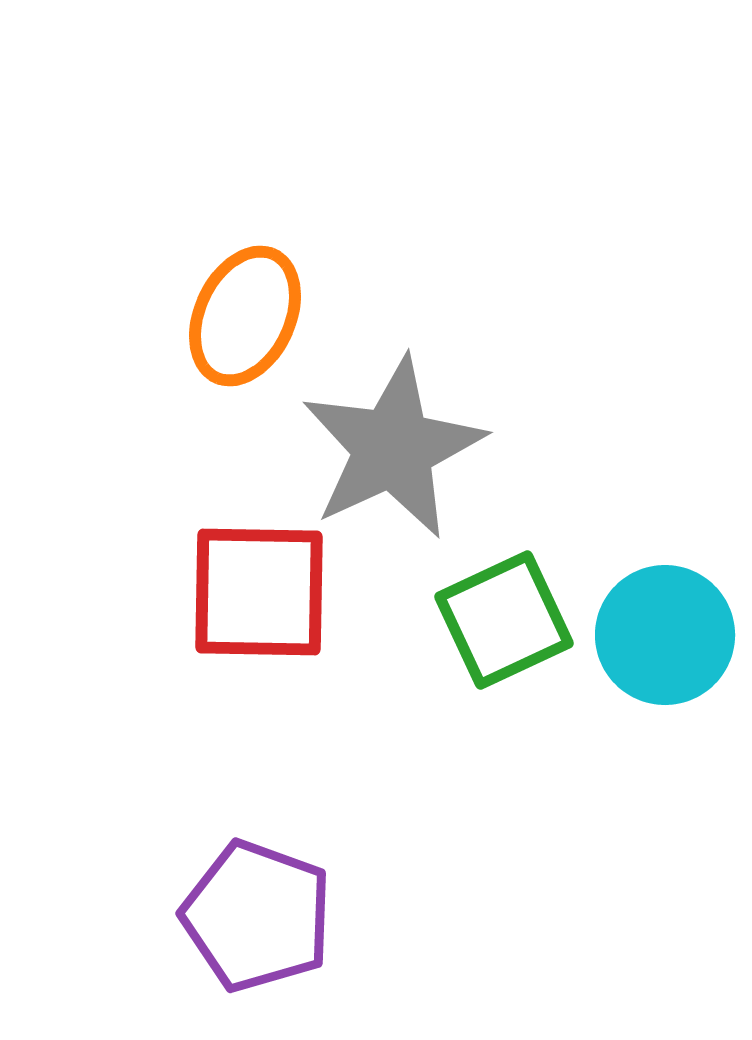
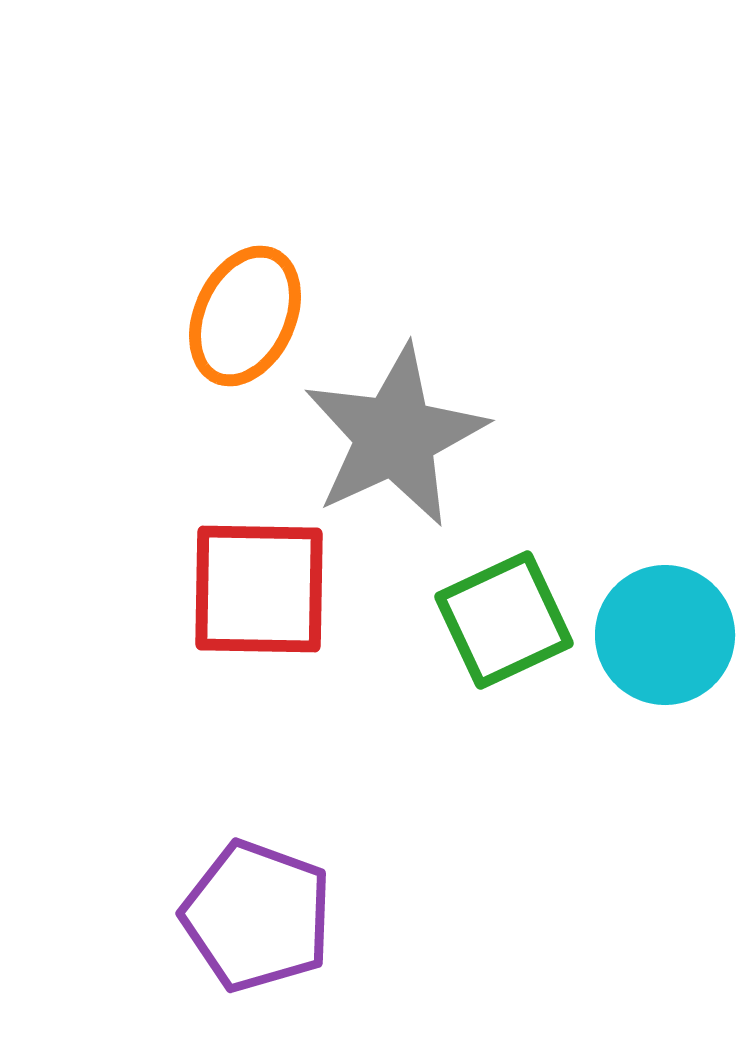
gray star: moved 2 px right, 12 px up
red square: moved 3 px up
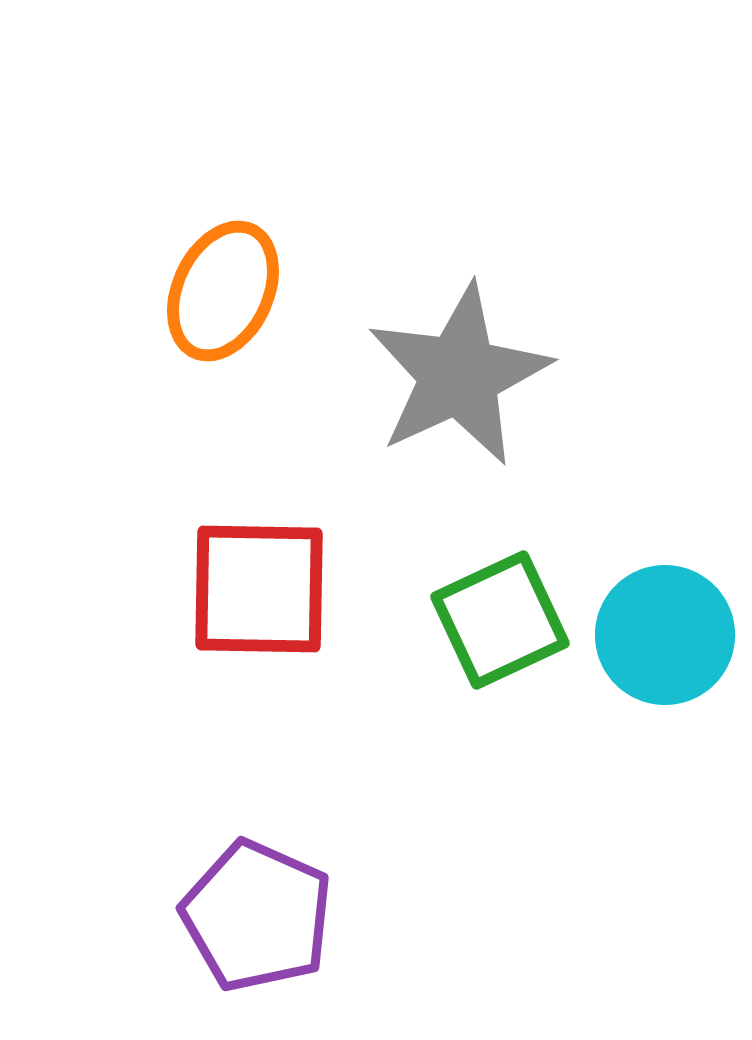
orange ellipse: moved 22 px left, 25 px up
gray star: moved 64 px right, 61 px up
green square: moved 4 px left
purple pentagon: rotated 4 degrees clockwise
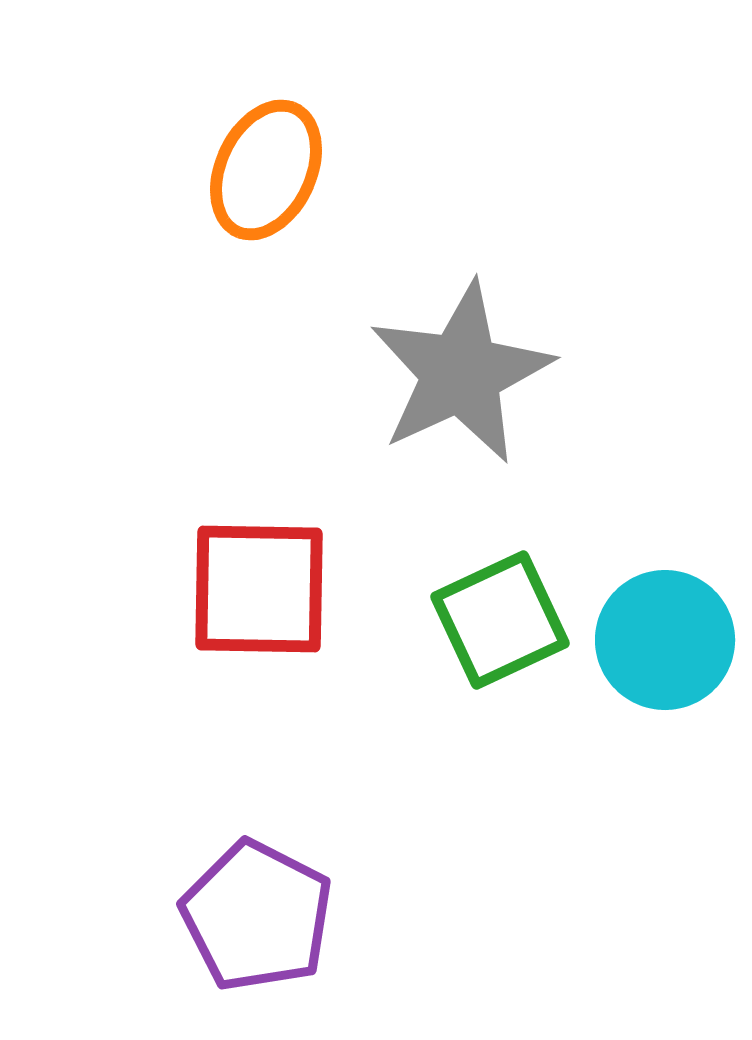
orange ellipse: moved 43 px right, 121 px up
gray star: moved 2 px right, 2 px up
cyan circle: moved 5 px down
purple pentagon: rotated 3 degrees clockwise
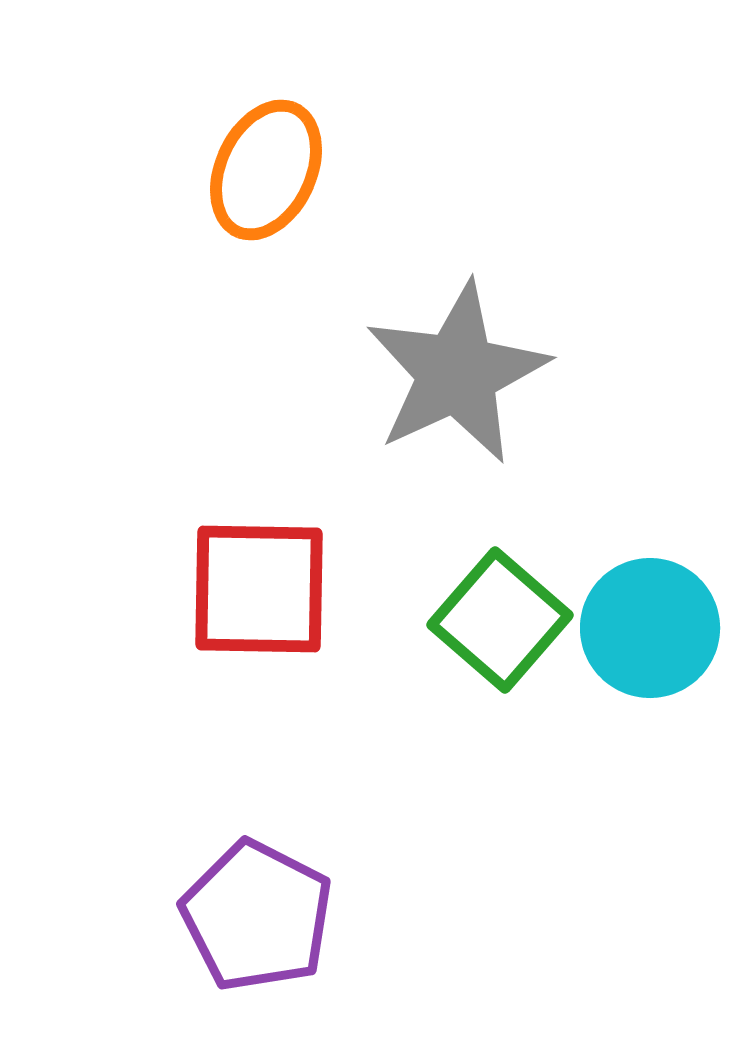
gray star: moved 4 px left
green square: rotated 24 degrees counterclockwise
cyan circle: moved 15 px left, 12 px up
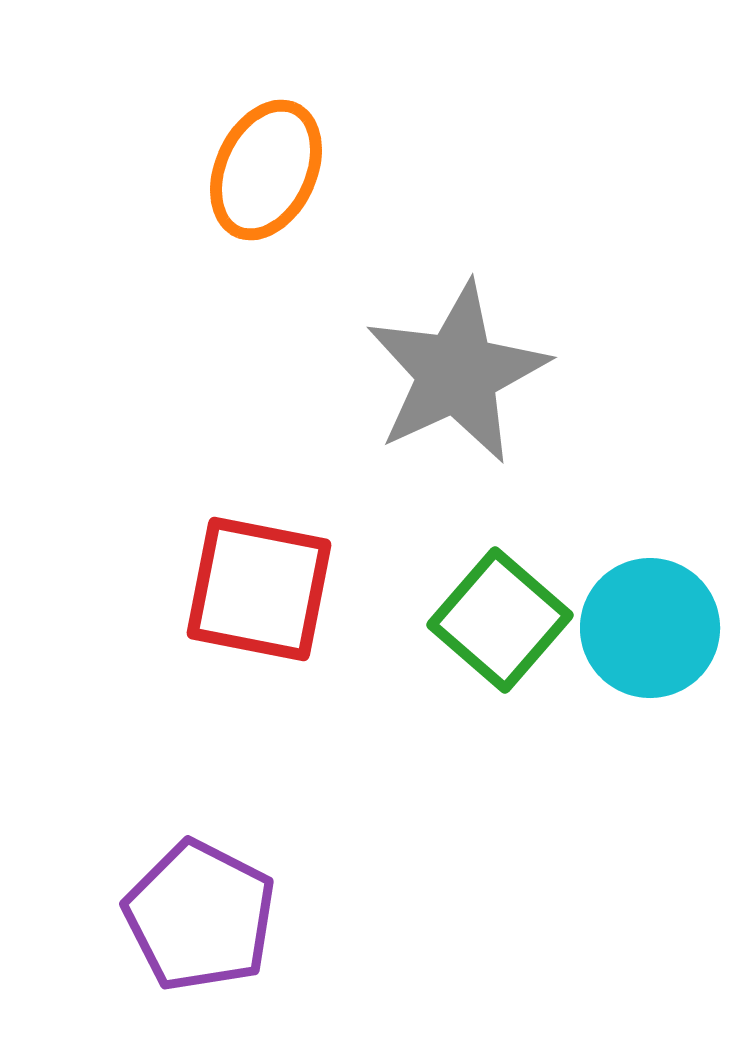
red square: rotated 10 degrees clockwise
purple pentagon: moved 57 px left
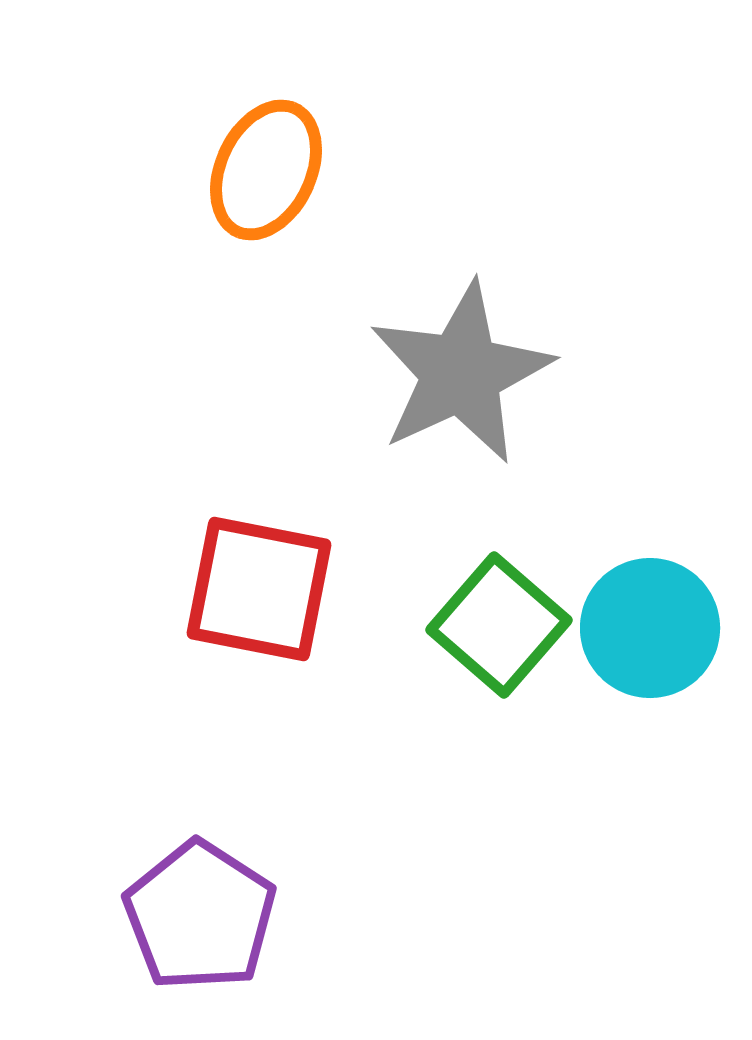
gray star: moved 4 px right
green square: moved 1 px left, 5 px down
purple pentagon: rotated 6 degrees clockwise
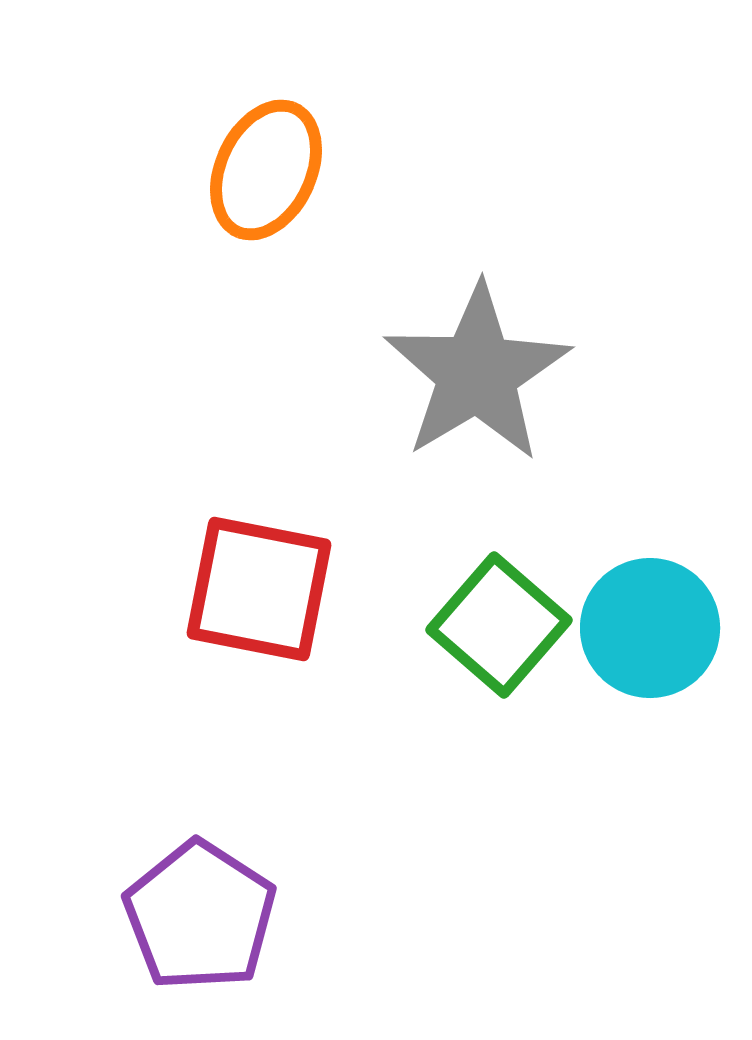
gray star: moved 16 px right; rotated 6 degrees counterclockwise
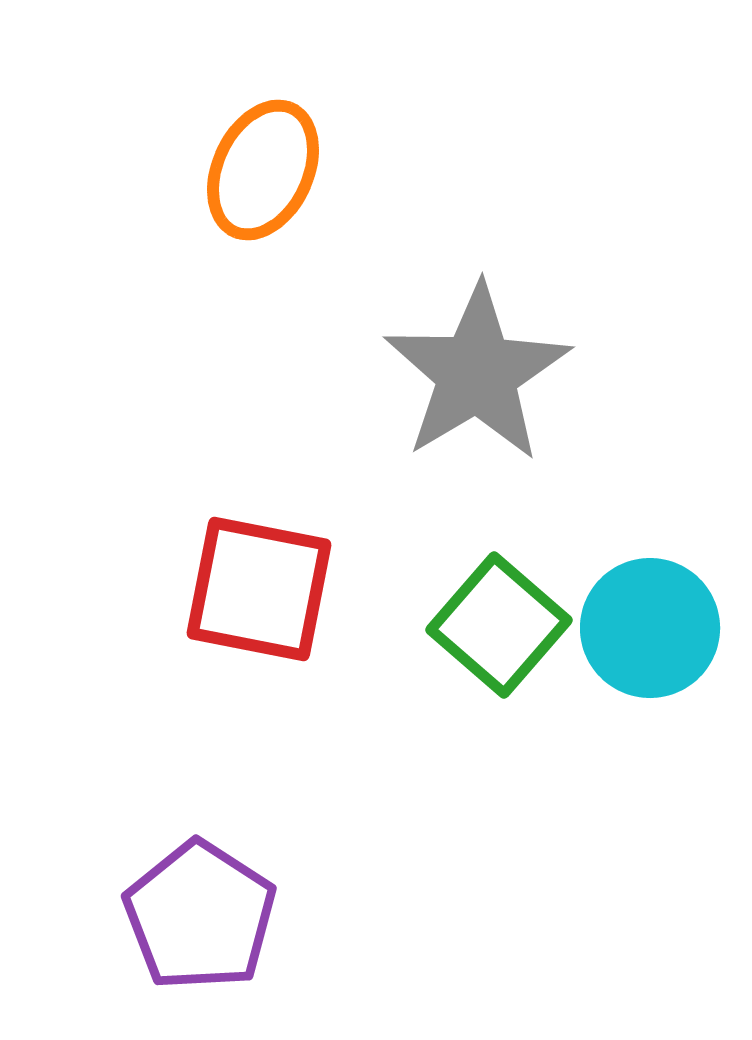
orange ellipse: moved 3 px left
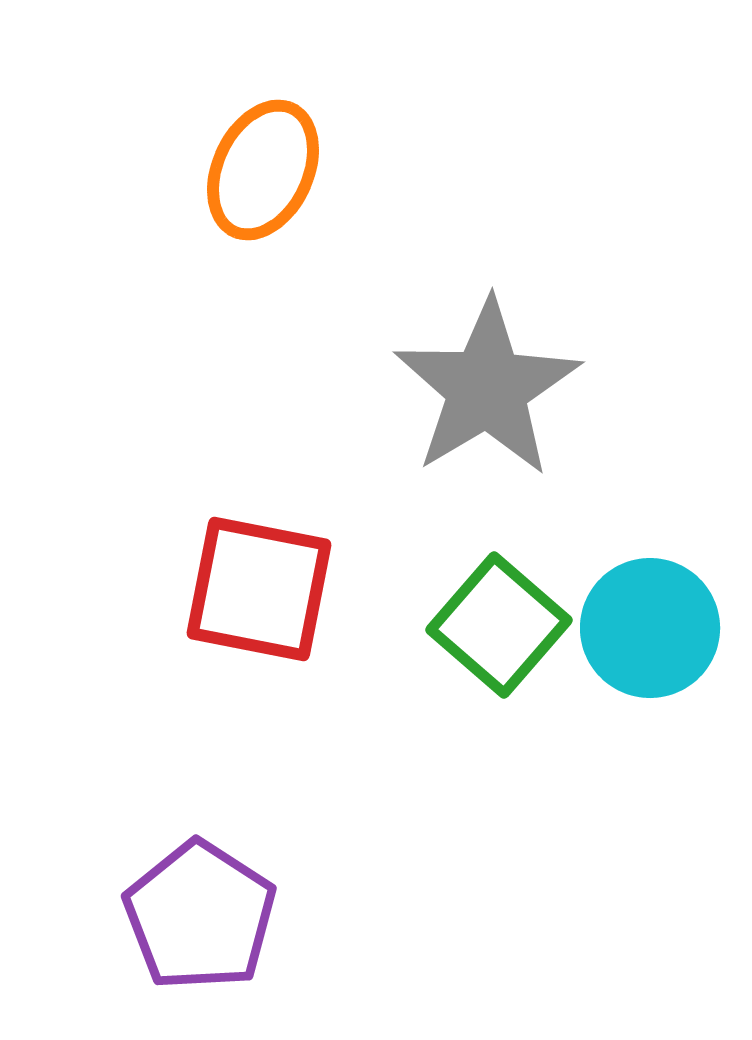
gray star: moved 10 px right, 15 px down
